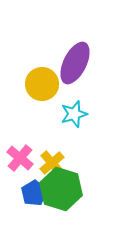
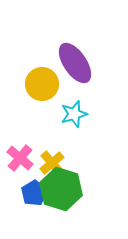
purple ellipse: rotated 60 degrees counterclockwise
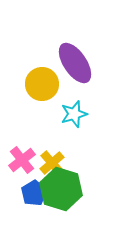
pink cross: moved 2 px right, 2 px down; rotated 12 degrees clockwise
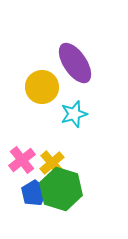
yellow circle: moved 3 px down
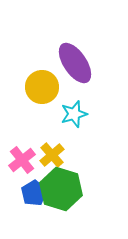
yellow cross: moved 8 px up
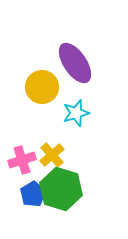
cyan star: moved 2 px right, 1 px up
pink cross: rotated 20 degrees clockwise
blue pentagon: moved 1 px left, 1 px down
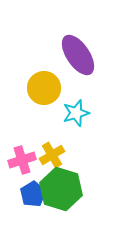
purple ellipse: moved 3 px right, 8 px up
yellow circle: moved 2 px right, 1 px down
yellow cross: rotated 10 degrees clockwise
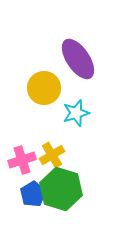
purple ellipse: moved 4 px down
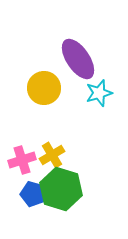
cyan star: moved 23 px right, 20 px up
blue pentagon: rotated 25 degrees counterclockwise
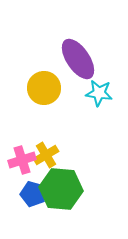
cyan star: rotated 24 degrees clockwise
yellow cross: moved 6 px left
green hexagon: rotated 12 degrees counterclockwise
